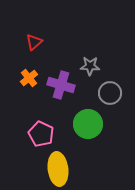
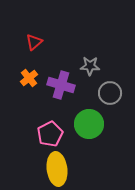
green circle: moved 1 px right
pink pentagon: moved 9 px right; rotated 20 degrees clockwise
yellow ellipse: moved 1 px left
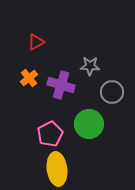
red triangle: moved 2 px right; rotated 12 degrees clockwise
gray circle: moved 2 px right, 1 px up
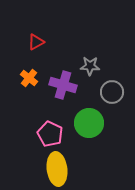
orange cross: rotated 12 degrees counterclockwise
purple cross: moved 2 px right
green circle: moved 1 px up
pink pentagon: rotated 20 degrees counterclockwise
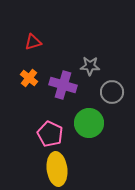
red triangle: moved 3 px left; rotated 12 degrees clockwise
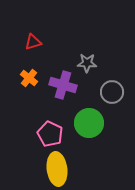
gray star: moved 3 px left, 3 px up
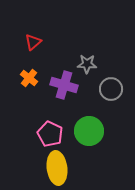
red triangle: rotated 24 degrees counterclockwise
gray star: moved 1 px down
purple cross: moved 1 px right
gray circle: moved 1 px left, 3 px up
green circle: moved 8 px down
yellow ellipse: moved 1 px up
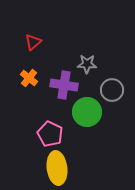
purple cross: rotated 8 degrees counterclockwise
gray circle: moved 1 px right, 1 px down
green circle: moved 2 px left, 19 px up
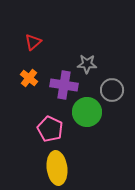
pink pentagon: moved 5 px up
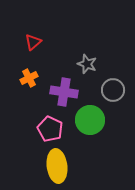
gray star: rotated 18 degrees clockwise
orange cross: rotated 24 degrees clockwise
purple cross: moved 7 px down
gray circle: moved 1 px right
green circle: moved 3 px right, 8 px down
yellow ellipse: moved 2 px up
